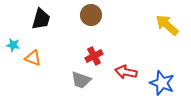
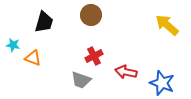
black trapezoid: moved 3 px right, 3 px down
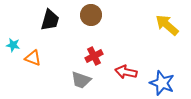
black trapezoid: moved 6 px right, 2 px up
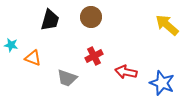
brown circle: moved 2 px down
cyan star: moved 2 px left
gray trapezoid: moved 14 px left, 2 px up
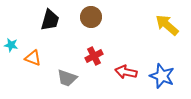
blue star: moved 7 px up
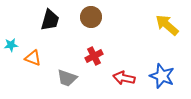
cyan star: rotated 16 degrees counterclockwise
red arrow: moved 2 px left, 6 px down
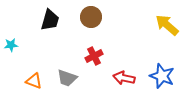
orange triangle: moved 1 px right, 23 px down
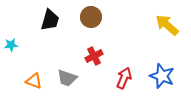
red arrow: rotated 100 degrees clockwise
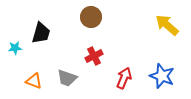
black trapezoid: moved 9 px left, 13 px down
cyan star: moved 4 px right, 3 px down
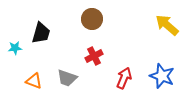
brown circle: moved 1 px right, 2 px down
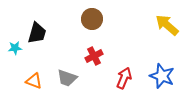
black trapezoid: moved 4 px left
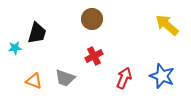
gray trapezoid: moved 2 px left
